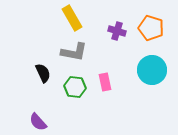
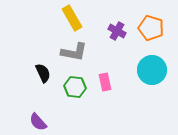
purple cross: rotated 12 degrees clockwise
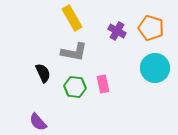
cyan circle: moved 3 px right, 2 px up
pink rectangle: moved 2 px left, 2 px down
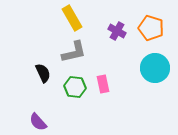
gray L-shape: rotated 24 degrees counterclockwise
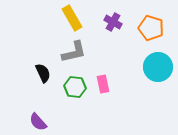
purple cross: moved 4 px left, 9 px up
cyan circle: moved 3 px right, 1 px up
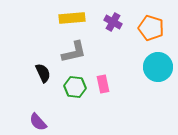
yellow rectangle: rotated 65 degrees counterclockwise
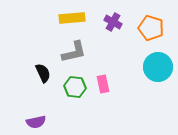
purple semicircle: moved 2 px left; rotated 60 degrees counterclockwise
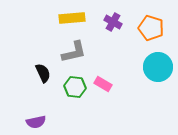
pink rectangle: rotated 48 degrees counterclockwise
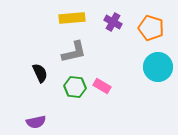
black semicircle: moved 3 px left
pink rectangle: moved 1 px left, 2 px down
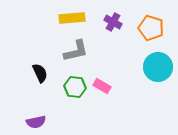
gray L-shape: moved 2 px right, 1 px up
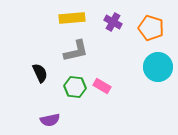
purple semicircle: moved 14 px right, 2 px up
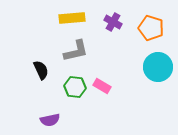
black semicircle: moved 1 px right, 3 px up
